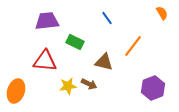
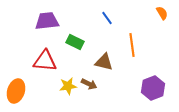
orange line: moved 1 px left, 1 px up; rotated 45 degrees counterclockwise
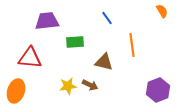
orange semicircle: moved 2 px up
green rectangle: rotated 30 degrees counterclockwise
red triangle: moved 15 px left, 3 px up
brown arrow: moved 1 px right, 1 px down
purple hexagon: moved 5 px right, 2 px down
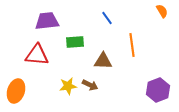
red triangle: moved 7 px right, 3 px up
brown triangle: moved 1 px left, 1 px up; rotated 12 degrees counterclockwise
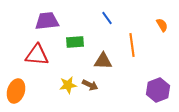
orange semicircle: moved 14 px down
yellow star: moved 1 px up
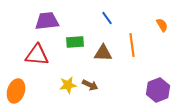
brown triangle: moved 8 px up
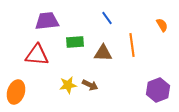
orange ellipse: moved 1 px down
